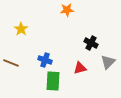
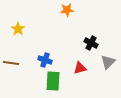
yellow star: moved 3 px left
brown line: rotated 14 degrees counterclockwise
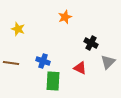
orange star: moved 2 px left, 7 px down; rotated 16 degrees counterclockwise
yellow star: rotated 16 degrees counterclockwise
blue cross: moved 2 px left, 1 px down
red triangle: rotated 40 degrees clockwise
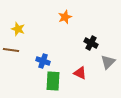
brown line: moved 13 px up
red triangle: moved 5 px down
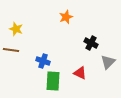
orange star: moved 1 px right
yellow star: moved 2 px left
